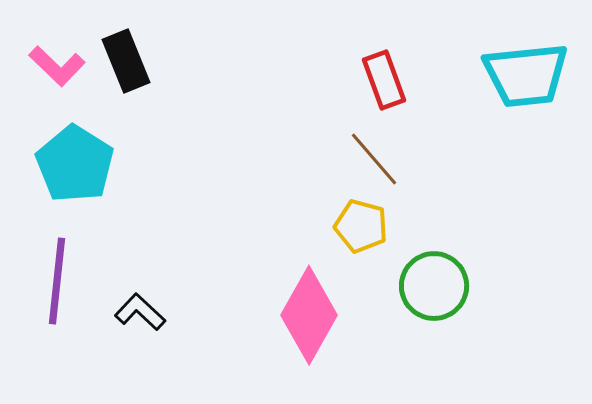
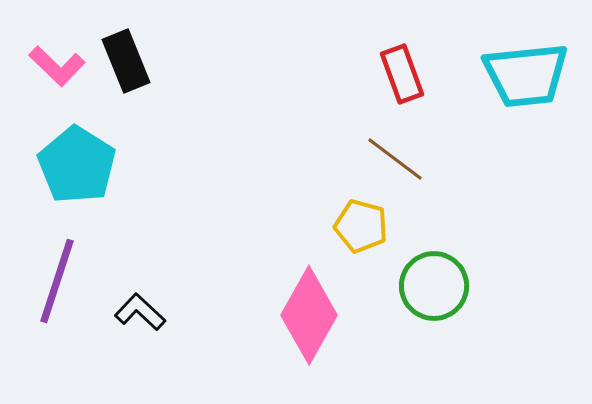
red rectangle: moved 18 px right, 6 px up
brown line: moved 21 px right; rotated 12 degrees counterclockwise
cyan pentagon: moved 2 px right, 1 px down
purple line: rotated 12 degrees clockwise
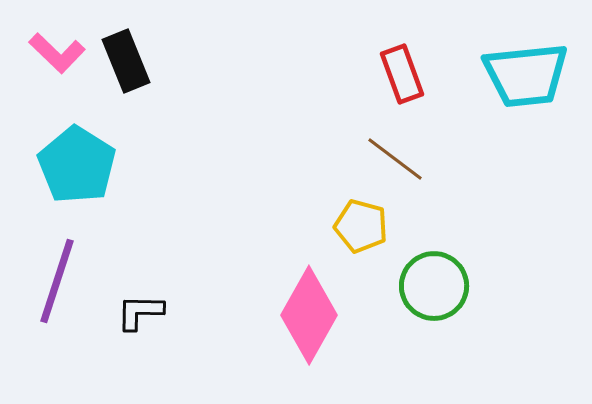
pink L-shape: moved 13 px up
black L-shape: rotated 42 degrees counterclockwise
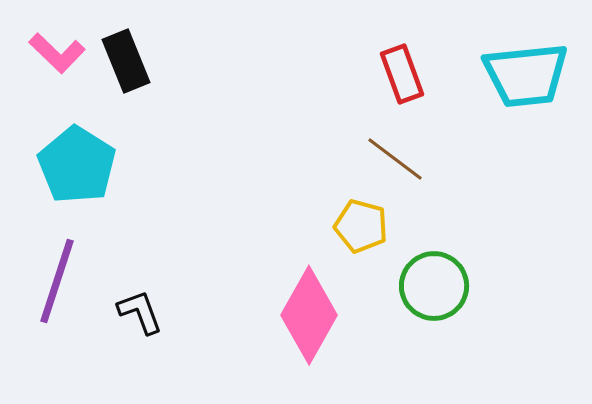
black L-shape: rotated 69 degrees clockwise
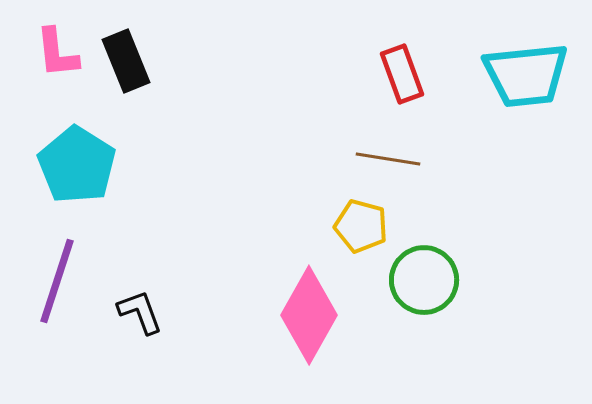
pink L-shape: rotated 40 degrees clockwise
brown line: moved 7 px left; rotated 28 degrees counterclockwise
green circle: moved 10 px left, 6 px up
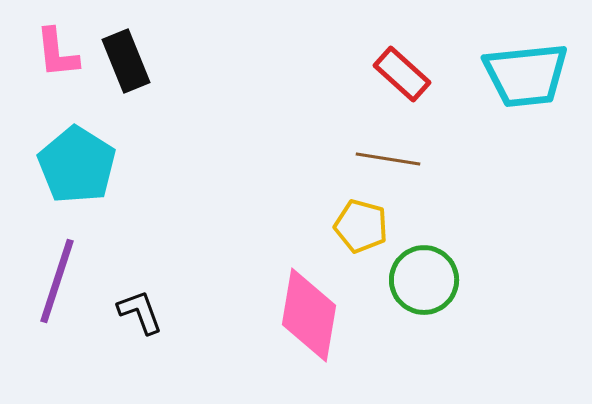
red rectangle: rotated 28 degrees counterclockwise
pink diamond: rotated 20 degrees counterclockwise
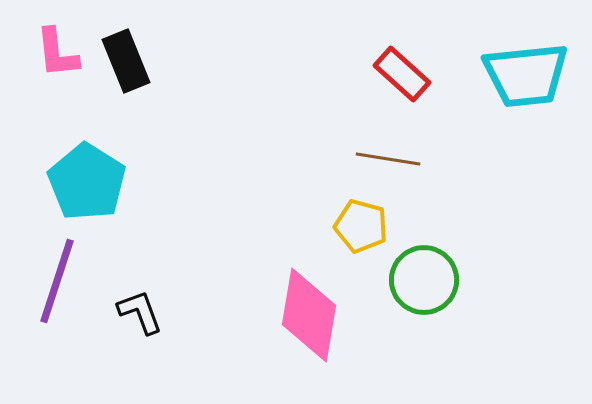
cyan pentagon: moved 10 px right, 17 px down
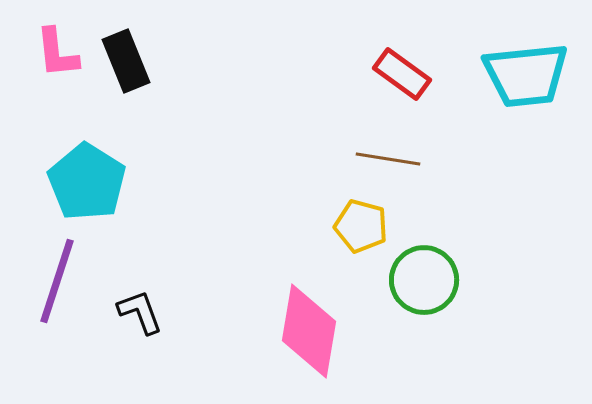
red rectangle: rotated 6 degrees counterclockwise
pink diamond: moved 16 px down
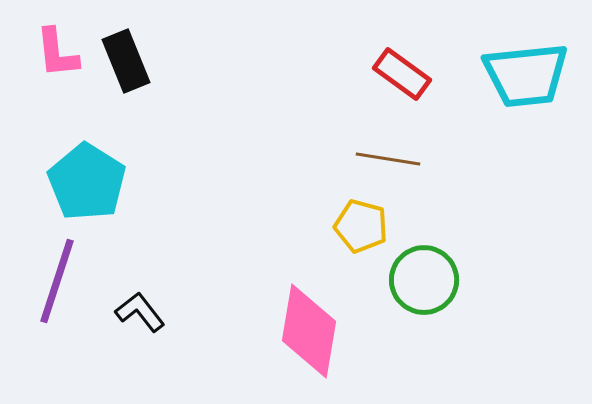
black L-shape: rotated 18 degrees counterclockwise
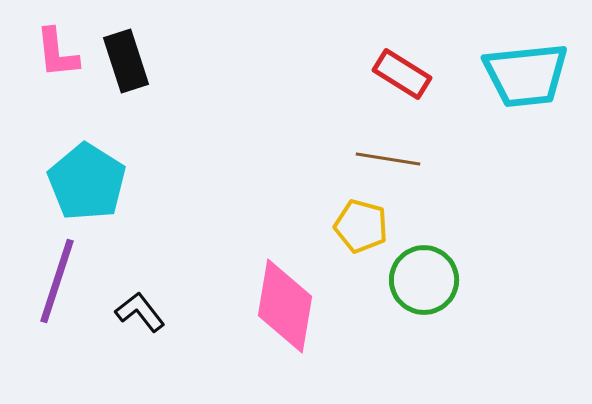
black rectangle: rotated 4 degrees clockwise
red rectangle: rotated 4 degrees counterclockwise
pink diamond: moved 24 px left, 25 px up
